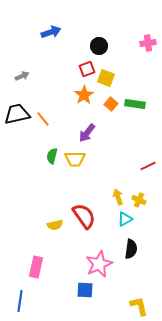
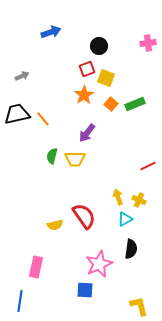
green rectangle: rotated 30 degrees counterclockwise
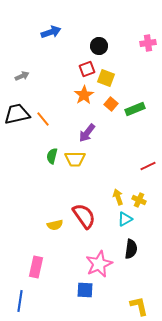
green rectangle: moved 5 px down
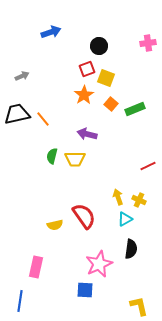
purple arrow: moved 1 px down; rotated 66 degrees clockwise
